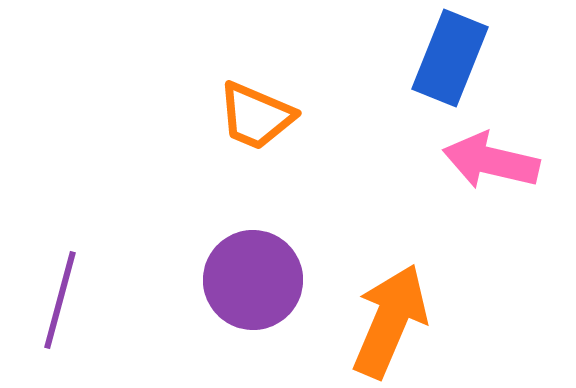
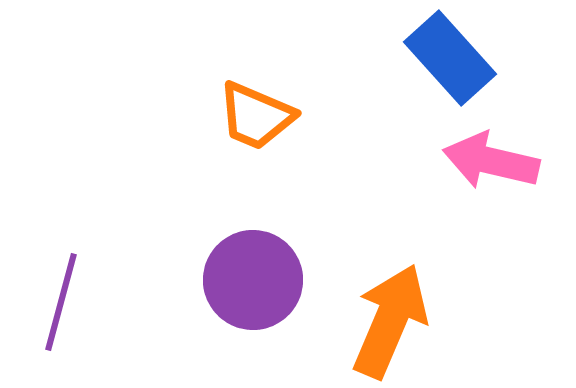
blue rectangle: rotated 64 degrees counterclockwise
purple line: moved 1 px right, 2 px down
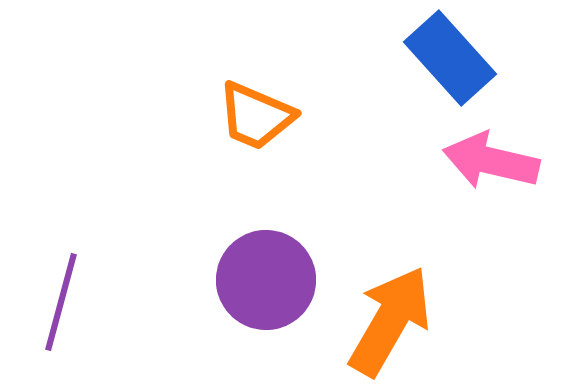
purple circle: moved 13 px right
orange arrow: rotated 7 degrees clockwise
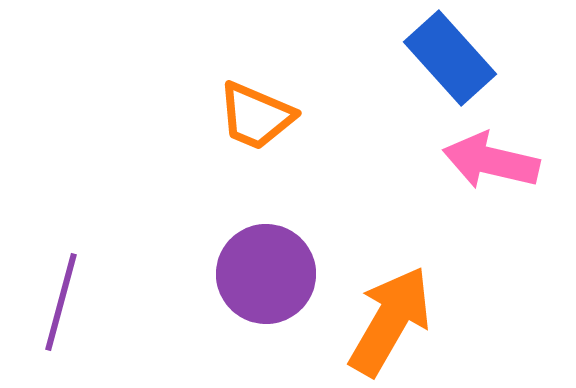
purple circle: moved 6 px up
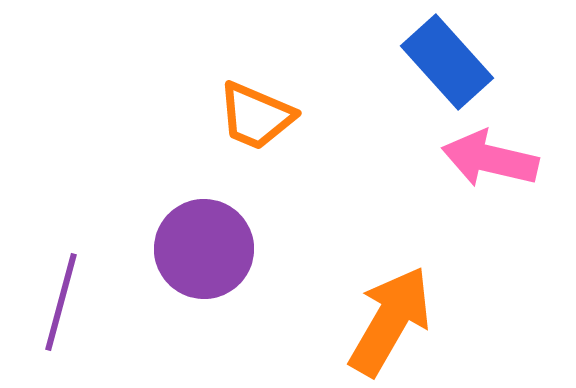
blue rectangle: moved 3 px left, 4 px down
pink arrow: moved 1 px left, 2 px up
purple circle: moved 62 px left, 25 px up
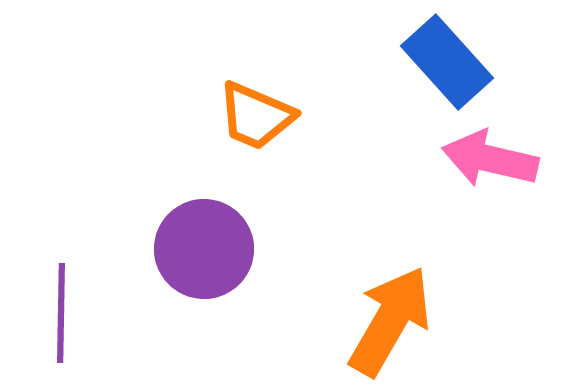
purple line: moved 11 px down; rotated 14 degrees counterclockwise
